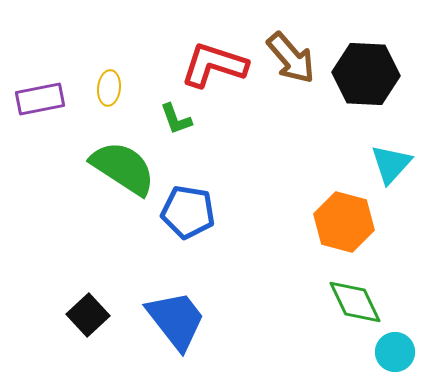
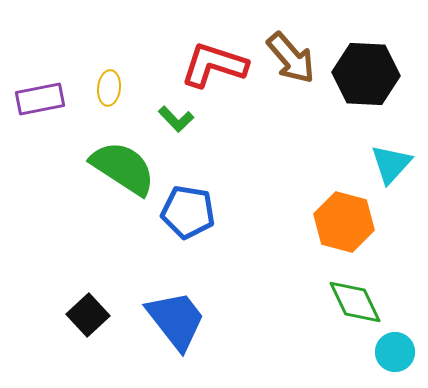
green L-shape: rotated 24 degrees counterclockwise
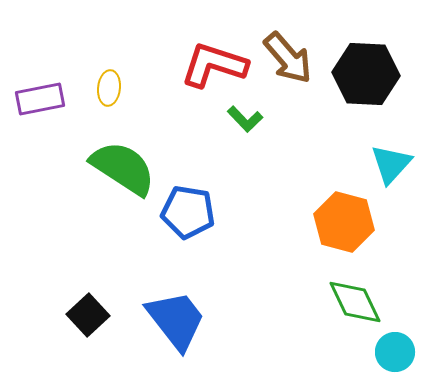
brown arrow: moved 3 px left
green L-shape: moved 69 px right
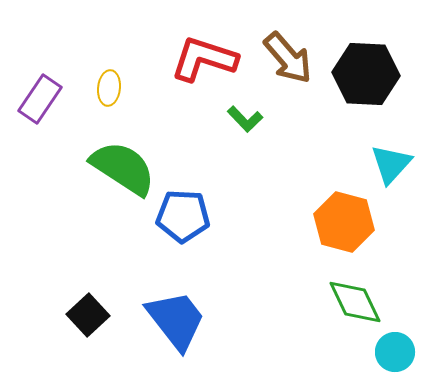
red L-shape: moved 10 px left, 6 px up
purple rectangle: rotated 45 degrees counterclockwise
blue pentagon: moved 5 px left, 4 px down; rotated 6 degrees counterclockwise
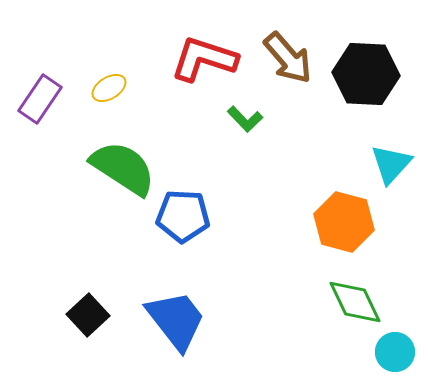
yellow ellipse: rotated 52 degrees clockwise
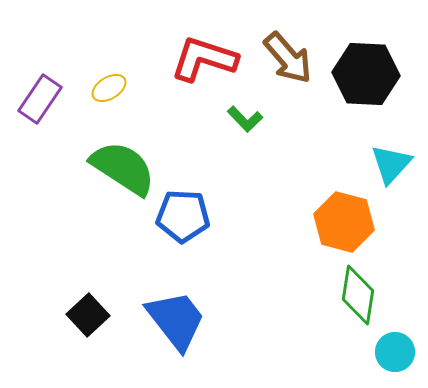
green diamond: moved 3 px right, 7 px up; rotated 34 degrees clockwise
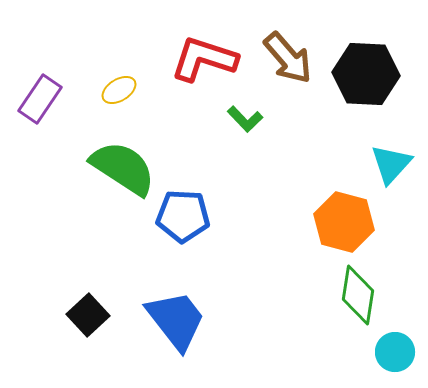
yellow ellipse: moved 10 px right, 2 px down
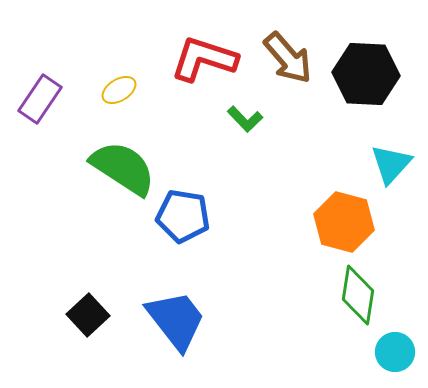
blue pentagon: rotated 6 degrees clockwise
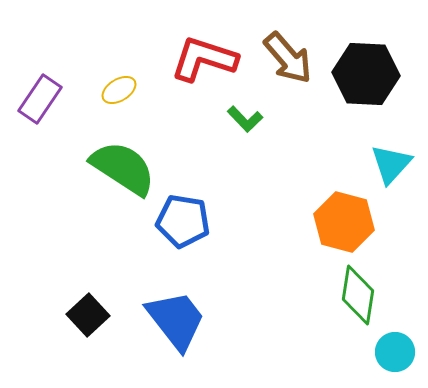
blue pentagon: moved 5 px down
